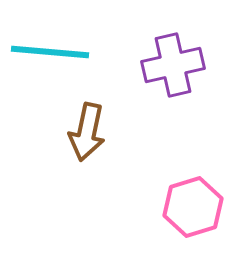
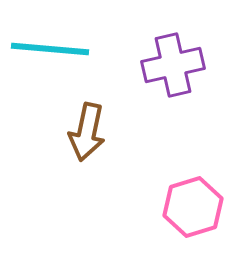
cyan line: moved 3 px up
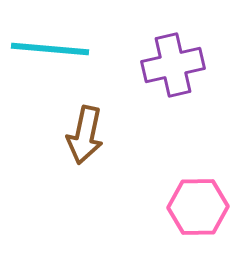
brown arrow: moved 2 px left, 3 px down
pink hexagon: moved 5 px right; rotated 16 degrees clockwise
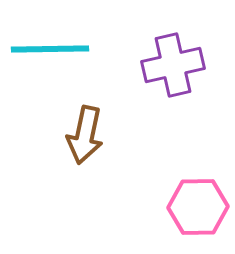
cyan line: rotated 6 degrees counterclockwise
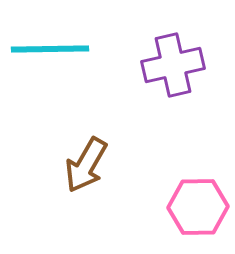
brown arrow: moved 1 px right, 30 px down; rotated 18 degrees clockwise
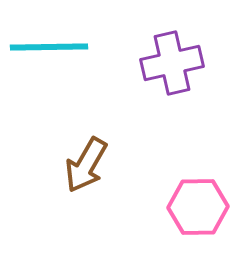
cyan line: moved 1 px left, 2 px up
purple cross: moved 1 px left, 2 px up
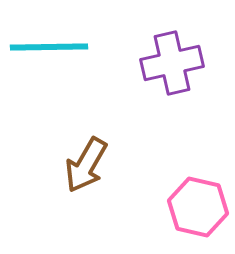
pink hexagon: rotated 14 degrees clockwise
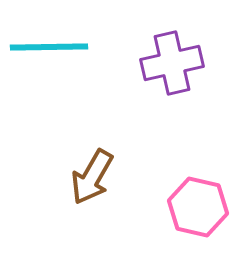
brown arrow: moved 6 px right, 12 px down
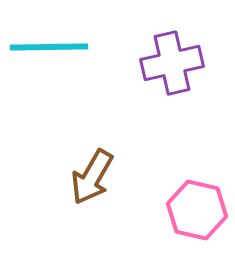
pink hexagon: moved 1 px left, 3 px down
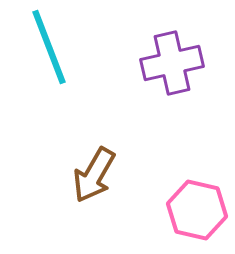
cyan line: rotated 70 degrees clockwise
brown arrow: moved 2 px right, 2 px up
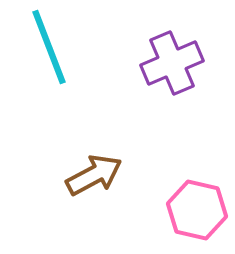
purple cross: rotated 10 degrees counterclockwise
brown arrow: rotated 148 degrees counterclockwise
